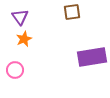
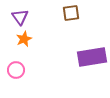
brown square: moved 1 px left, 1 px down
pink circle: moved 1 px right
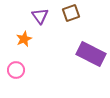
brown square: rotated 12 degrees counterclockwise
purple triangle: moved 20 px right, 1 px up
purple rectangle: moved 1 px left, 3 px up; rotated 36 degrees clockwise
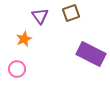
pink circle: moved 1 px right, 1 px up
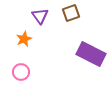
pink circle: moved 4 px right, 3 px down
